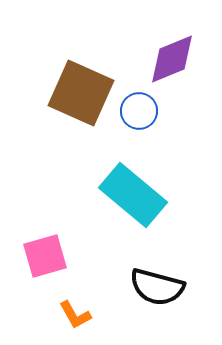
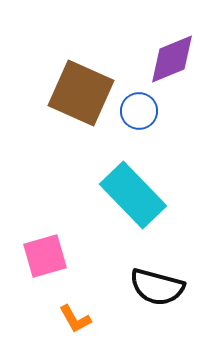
cyan rectangle: rotated 6 degrees clockwise
orange L-shape: moved 4 px down
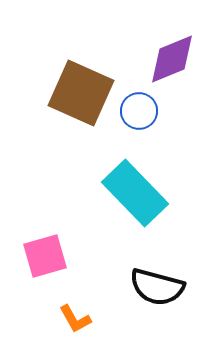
cyan rectangle: moved 2 px right, 2 px up
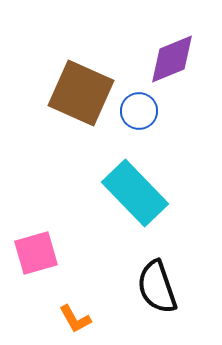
pink square: moved 9 px left, 3 px up
black semicircle: rotated 56 degrees clockwise
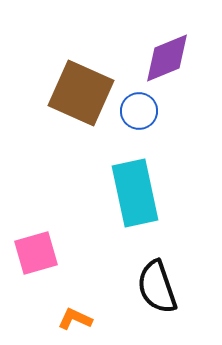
purple diamond: moved 5 px left, 1 px up
cyan rectangle: rotated 32 degrees clockwise
orange L-shape: rotated 144 degrees clockwise
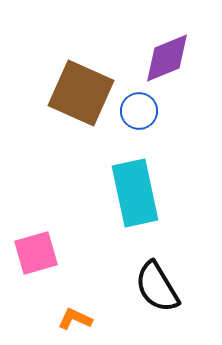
black semicircle: rotated 12 degrees counterclockwise
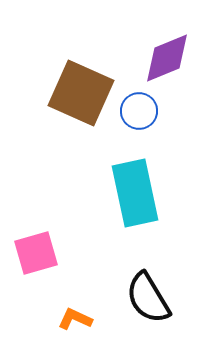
black semicircle: moved 9 px left, 11 px down
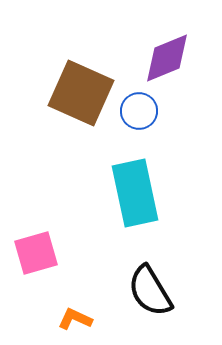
black semicircle: moved 2 px right, 7 px up
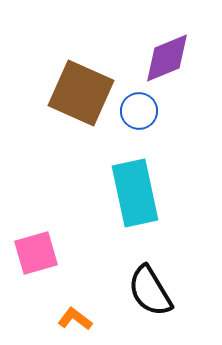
orange L-shape: rotated 12 degrees clockwise
